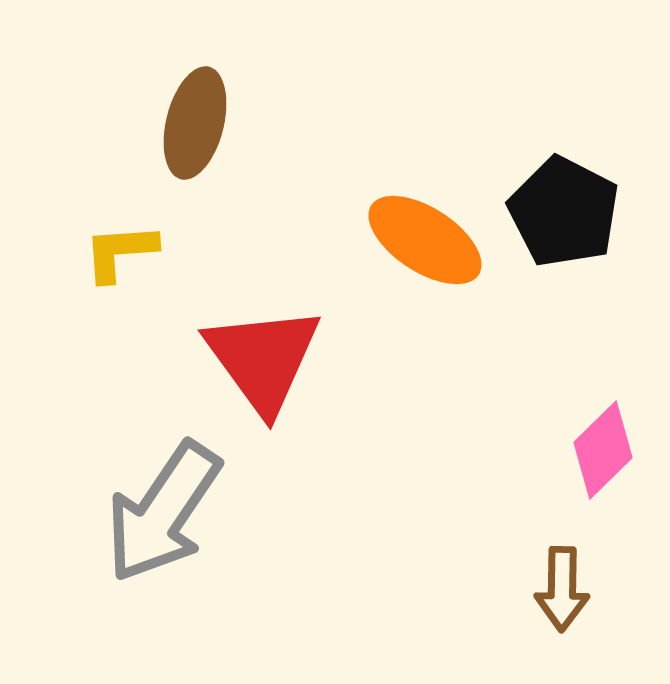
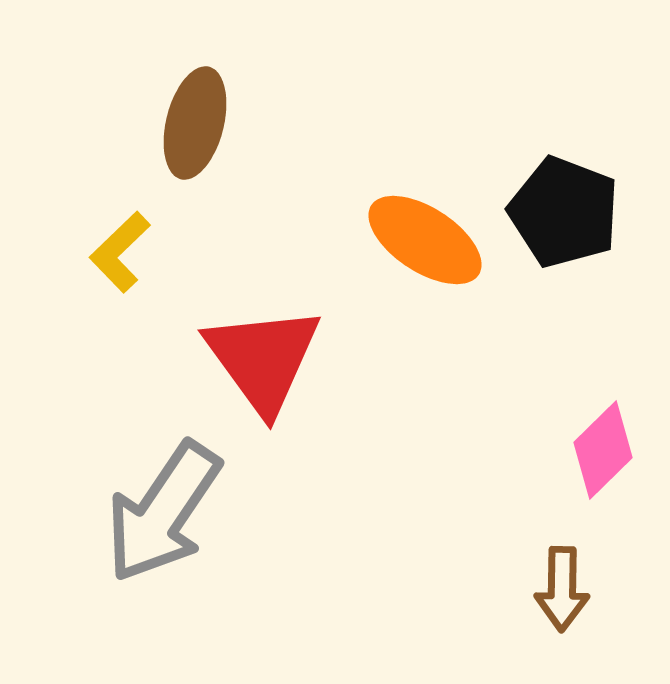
black pentagon: rotated 6 degrees counterclockwise
yellow L-shape: rotated 40 degrees counterclockwise
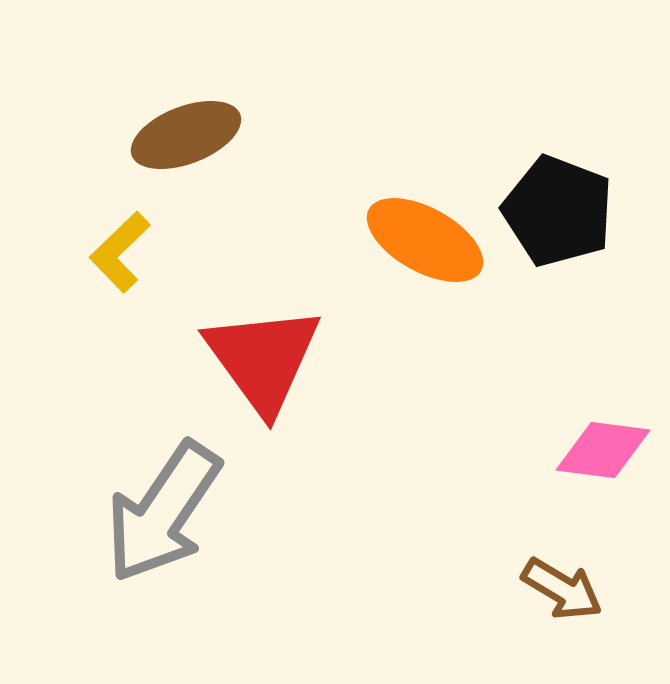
brown ellipse: moved 9 px left, 12 px down; rotated 55 degrees clockwise
black pentagon: moved 6 px left, 1 px up
orange ellipse: rotated 4 degrees counterclockwise
pink diamond: rotated 52 degrees clockwise
brown arrow: rotated 60 degrees counterclockwise
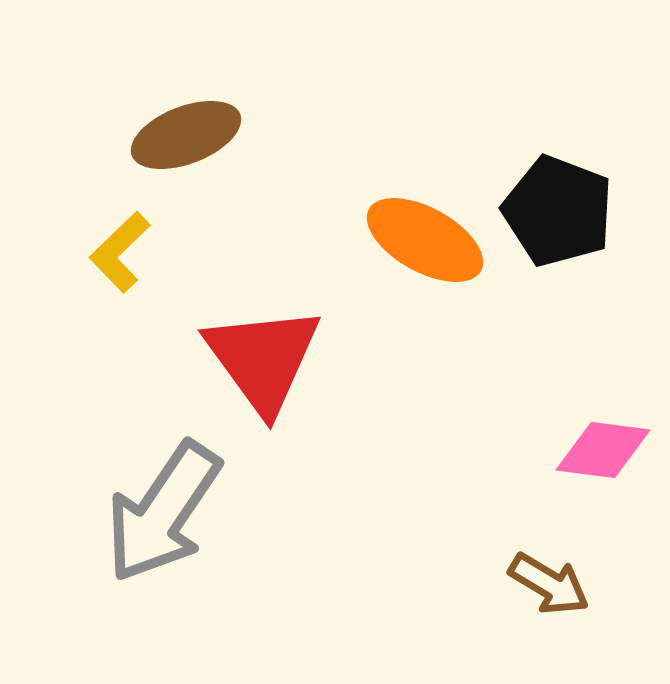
brown arrow: moved 13 px left, 5 px up
